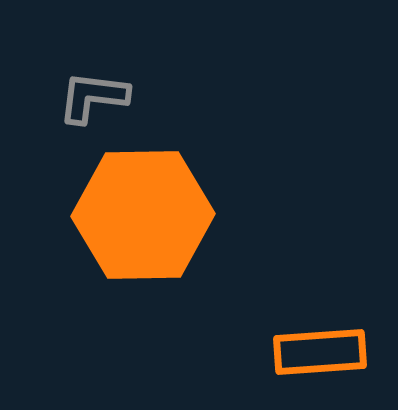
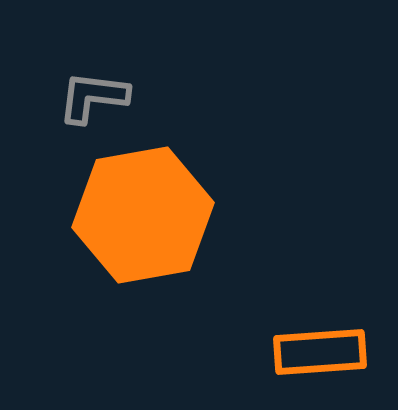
orange hexagon: rotated 9 degrees counterclockwise
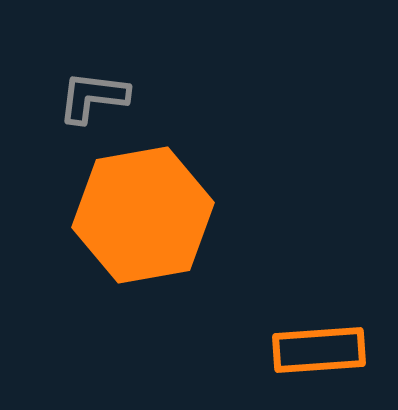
orange rectangle: moved 1 px left, 2 px up
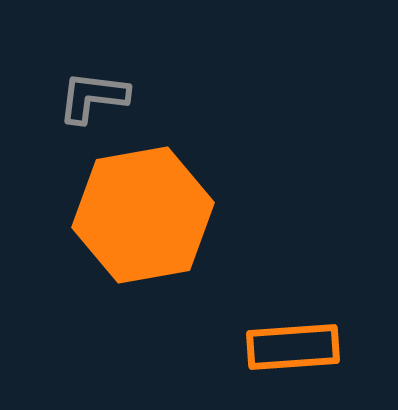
orange rectangle: moved 26 px left, 3 px up
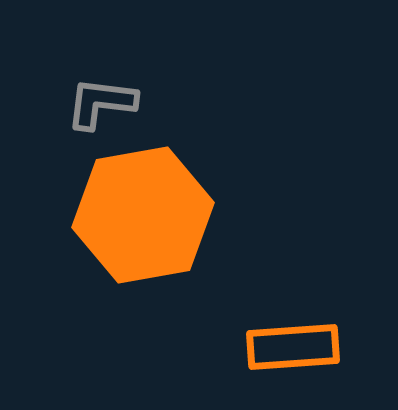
gray L-shape: moved 8 px right, 6 px down
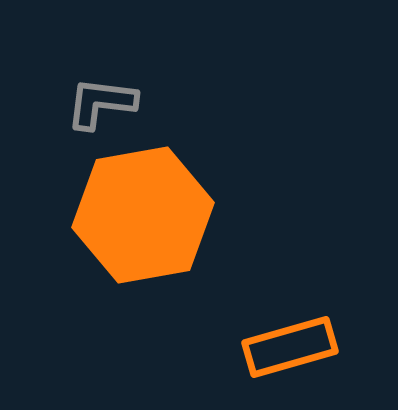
orange rectangle: moved 3 px left; rotated 12 degrees counterclockwise
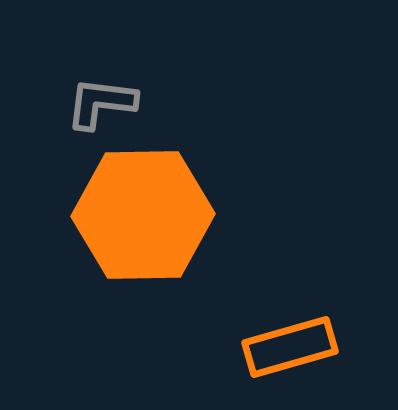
orange hexagon: rotated 9 degrees clockwise
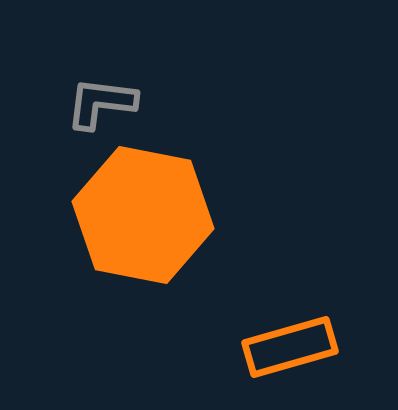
orange hexagon: rotated 12 degrees clockwise
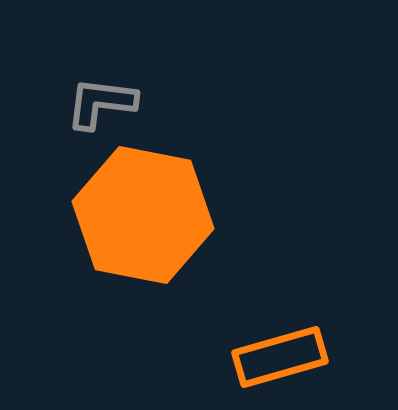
orange rectangle: moved 10 px left, 10 px down
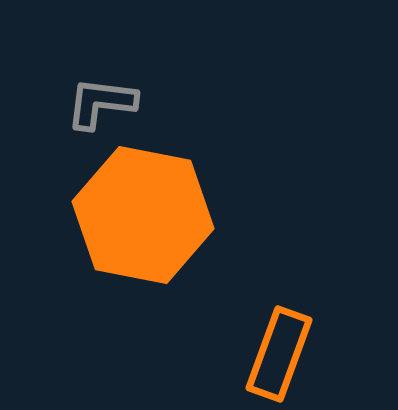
orange rectangle: moved 1 px left, 3 px up; rotated 54 degrees counterclockwise
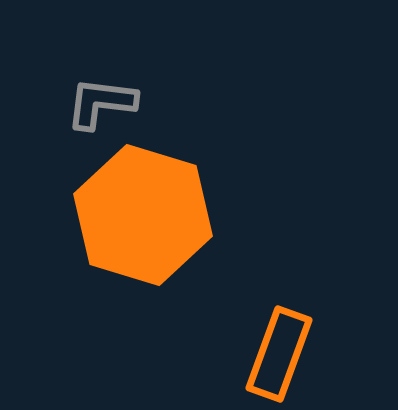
orange hexagon: rotated 6 degrees clockwise
